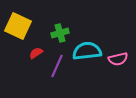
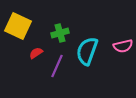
cyan semicircle: rotated 64 degrees counterclockwise
pink semicircle: moved 5 px right, 13 px up
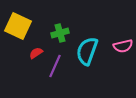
purple line: moved 2 px left
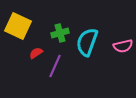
cyan semicircle: moved 9 px up
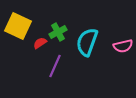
green cross: moved 2 px left, 1 px up; rotated 12 degrees counterclockwise
red semicircle: moved 4 px right, 10 px up
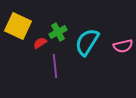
cyan semicircle: rotated 12 degrees clockwise
purple line: rotated 30 degrees counterclockwise
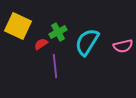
red semicircle: moved 1 px right, 1 px down
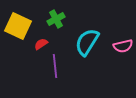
green cross: moved 2 px left, 13 px up
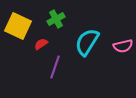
purple line: moved 1 px down; rotated 25 degrees clockwise
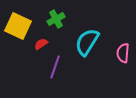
pink semicircle: moved 7 px down; rotated 108 degrees clockwise
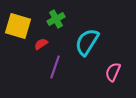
yellow square: rotated 8 degrees counterclockwise
pink semicircle: moved 10 px left, 19 px down; rotated 18 degrees clockwise
